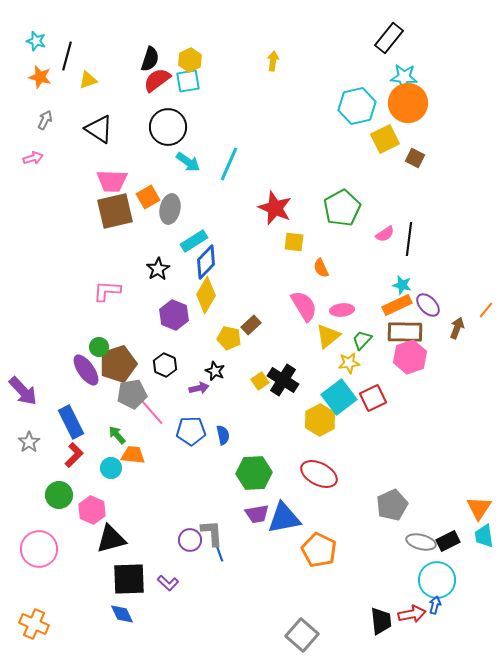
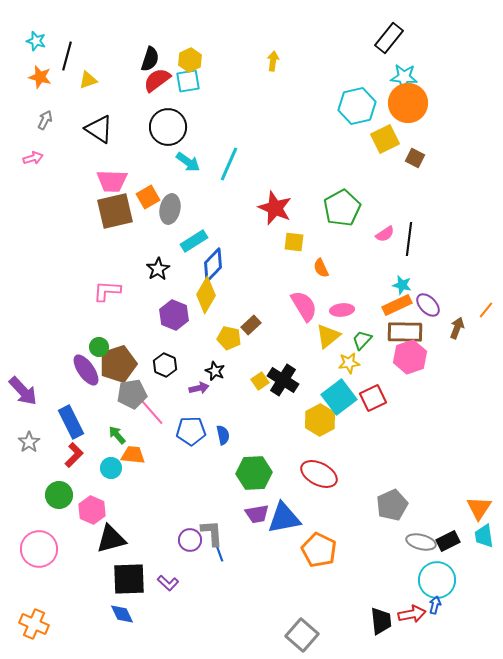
blue diamond at (206, 262): moved 7 px right, 3 px down
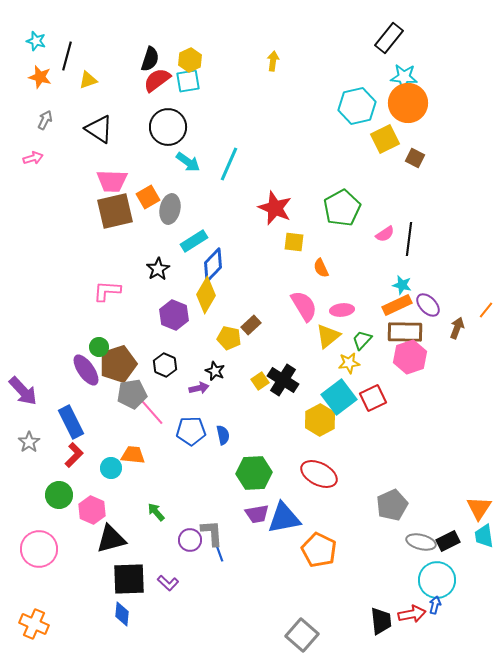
green arrow at (117, 435): moved 39 px right, 77 px down
blue diamond at (122, 614): rotated 30 degrees clockwise
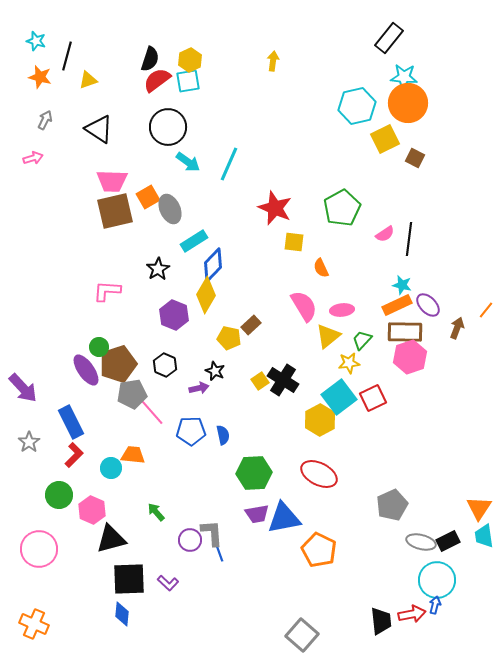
gray ellipse at (170, 209): rotated 36 degrees counterclockwise
purple arrow at (23, 391): moved 3 px up
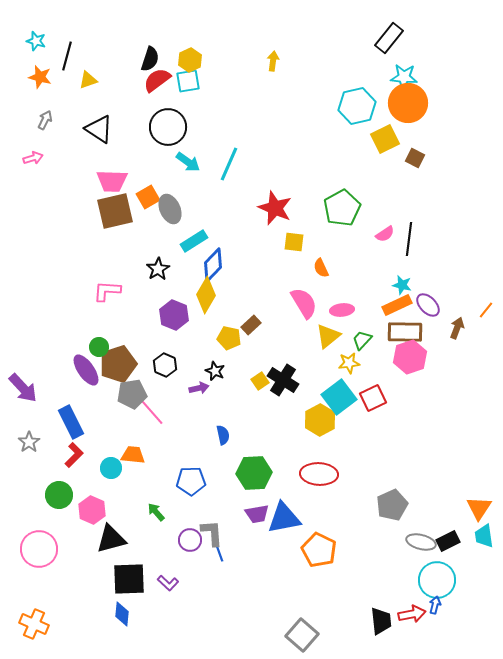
pink semicircle at (304, 306): moved 3 px up
blue pentagon at (191, 431): moved 50 px down
red ellipse at (319, 474): rotated 24 degrees counterclockwise
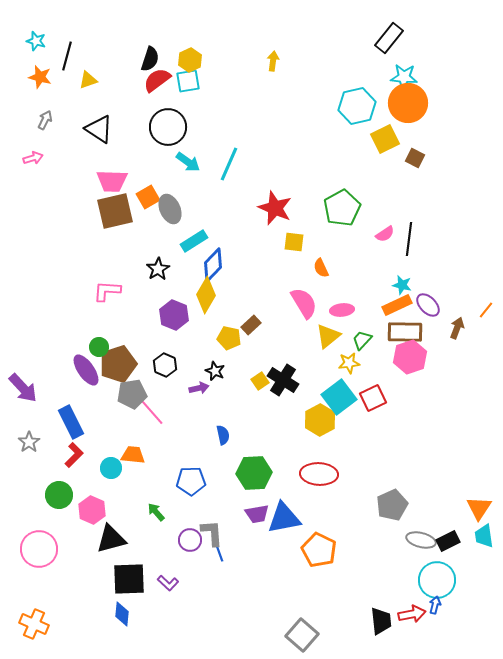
gray ellipse at (421, 542): moved 2 px up
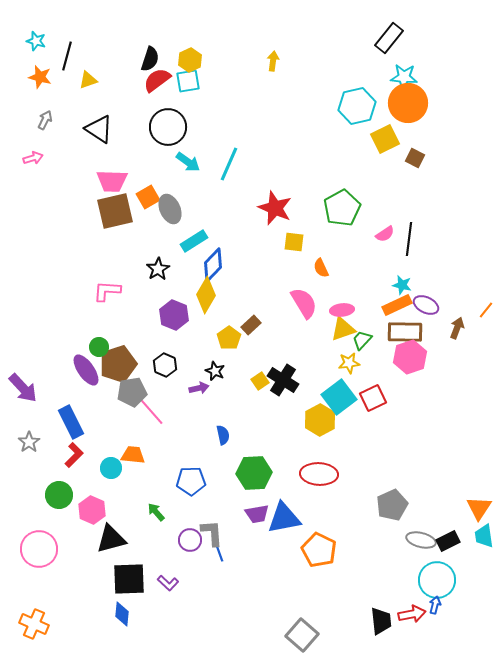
purple ellipse at (428, 305): moved 2 px left; rotated 20 degrees counterclockwise
yellow triangle at (328, 336): moved 15 px right, 7 px up; rotated 20 degrees clockwise
yellow pentagon at (229, 338): rotated 25 degrees clockwise
gray pentagon at (132, 394): moved 2 px up
